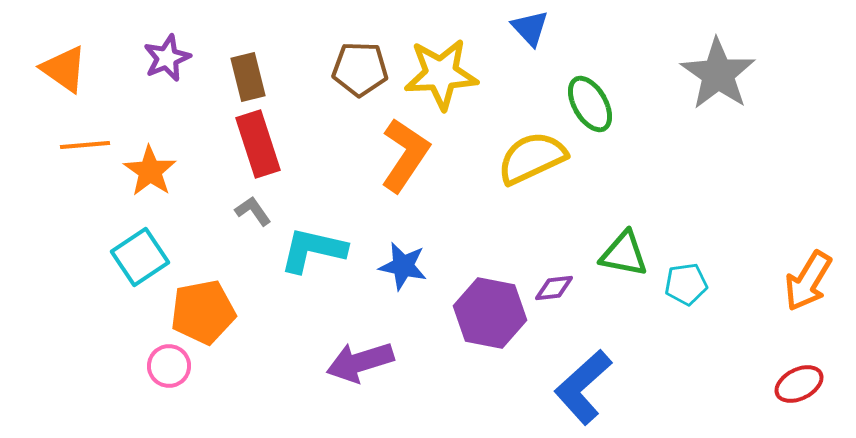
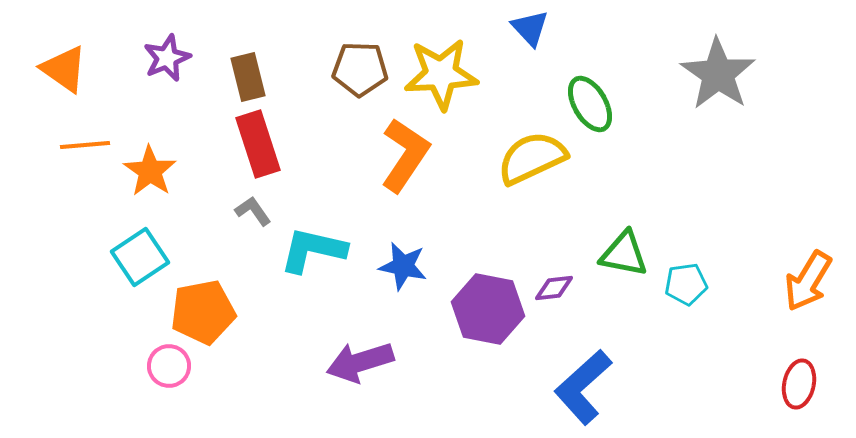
purple hexagon: moved 2 px left, 4 px up
red ellipse: rotated 51 degrees counterclockwise
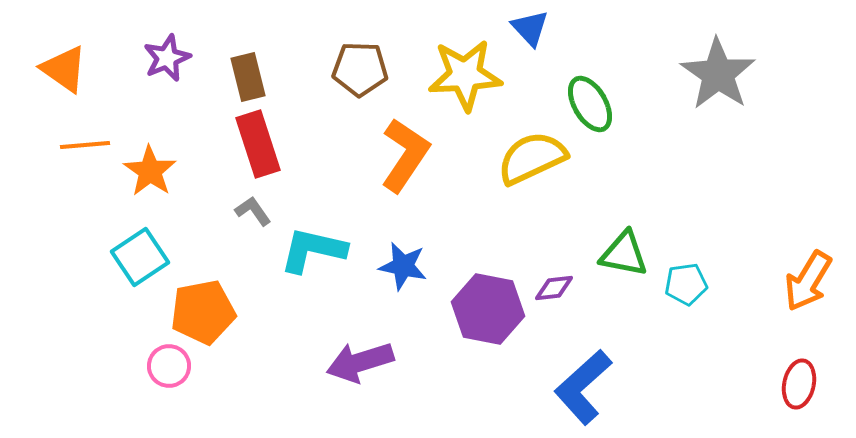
yellow star: moved 24 px right, 1 px down
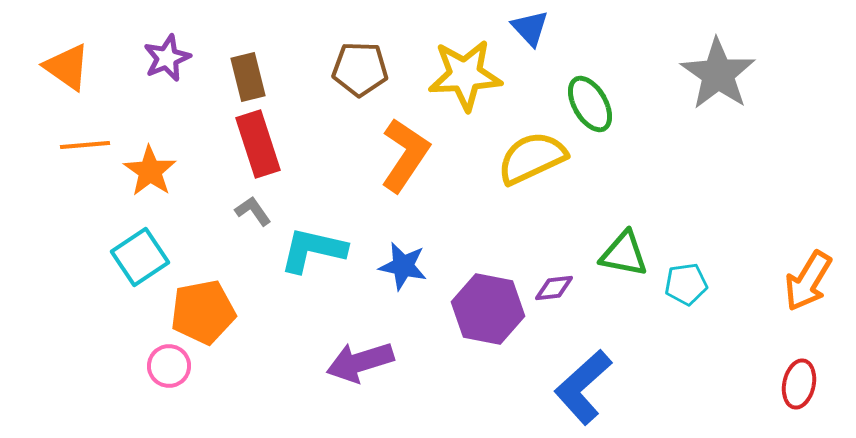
orange triangle: moved 3 px right, 2 px up
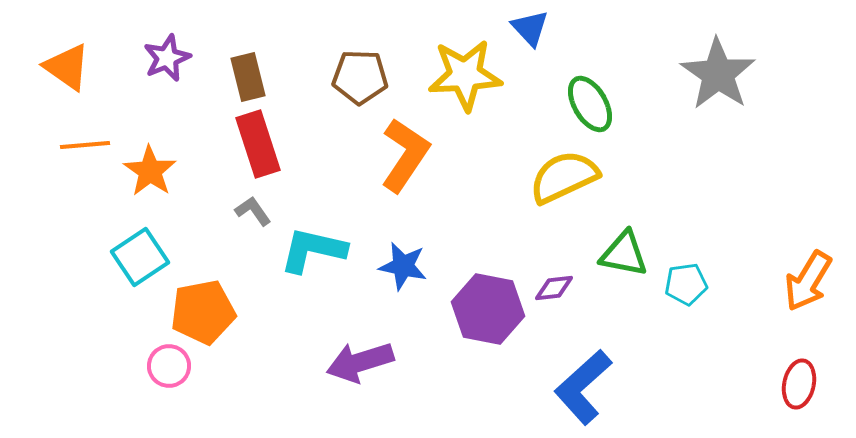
brown pentagon: moved 8 px down
yellow semicircle: moved 32 px right, 19 px down
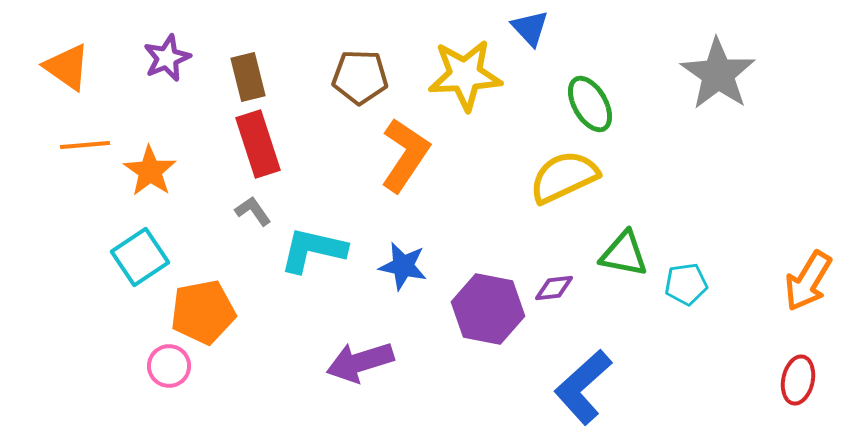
red ellipse: moved 1 px left, 4 px up
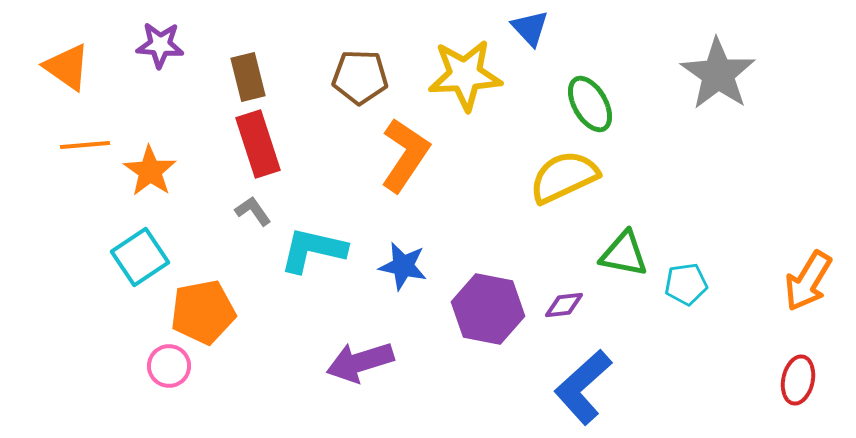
purple star: moved 7 px left, 13 px up; rotated 27 degrees clockwise
purple diamond: moved 10 px right, 17 px down
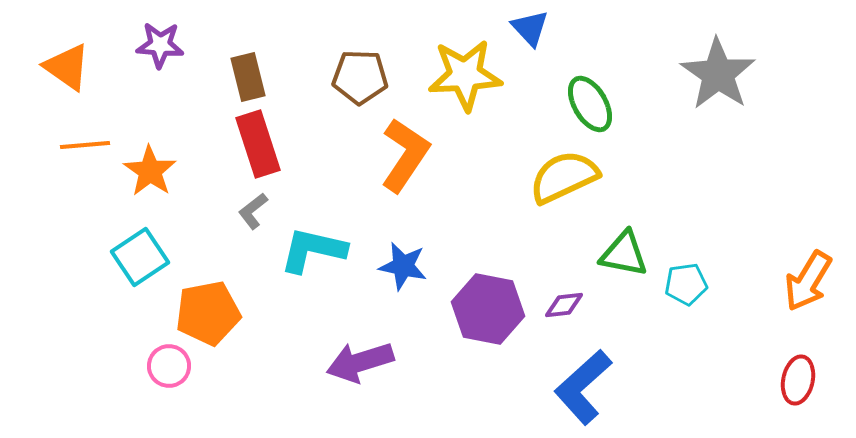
gray L-shape: rotated 93 degrees counterclockwise
orange pentagon: moved 5 px right, 1 px down
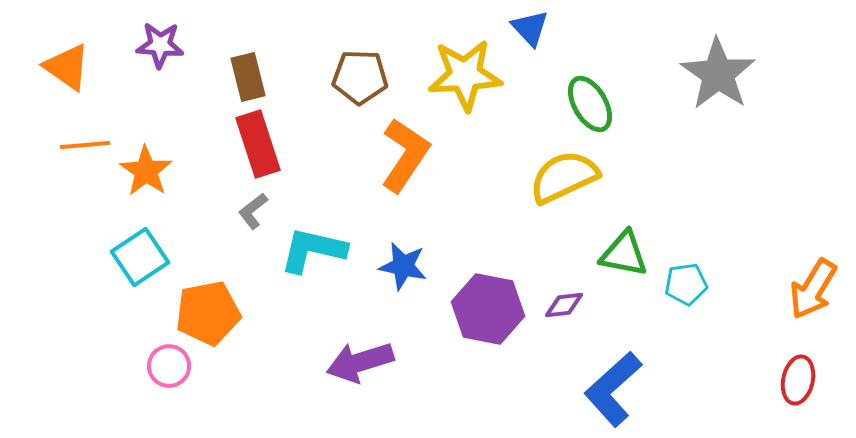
orange star: moved 4 px left
orange arrow: moved 5 px right, 8 px down
blue L-shape: moved 30 px right, 2 px down
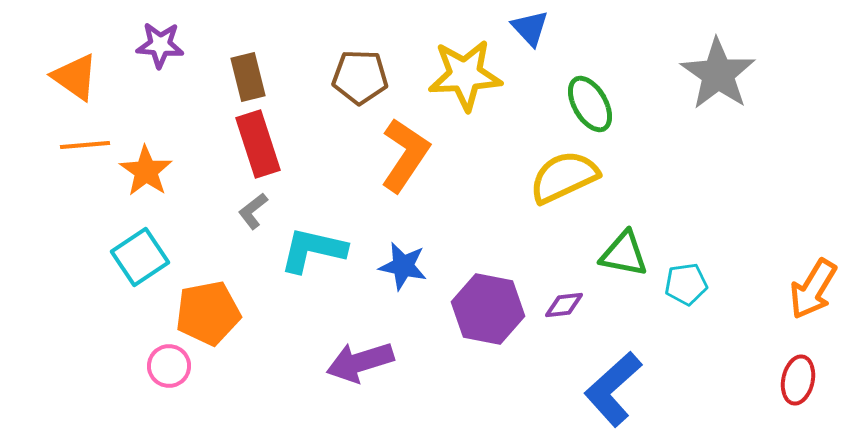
orange triangle: moved 8 px right, 10 px down
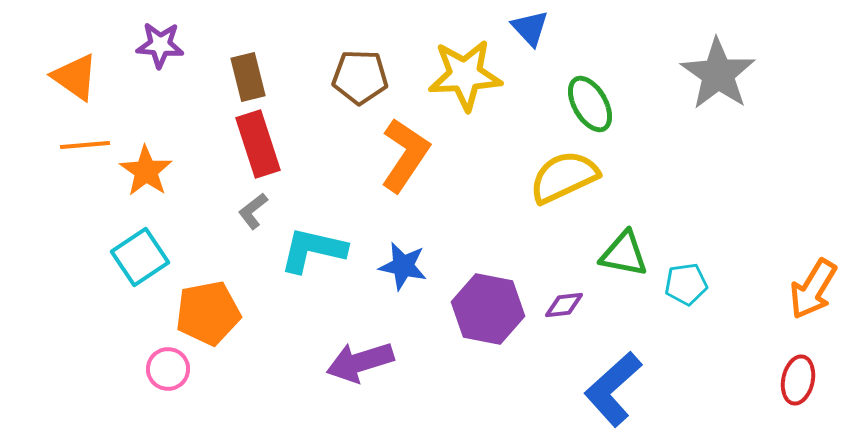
pink circle: moved 1 px left, 3 px down
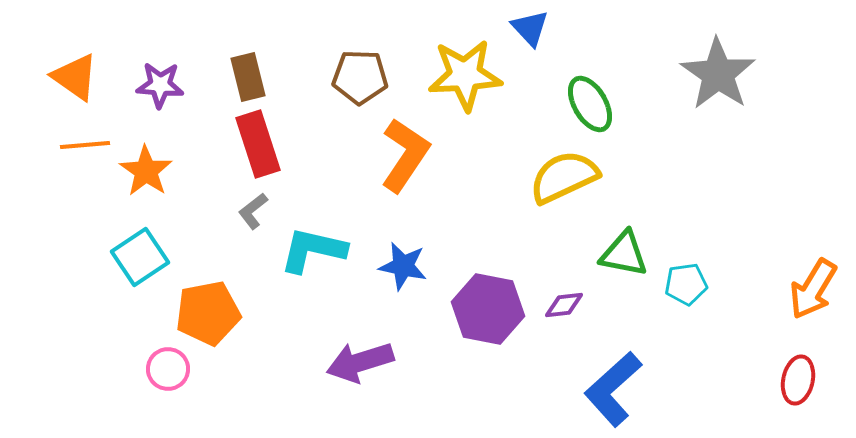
purple star: moved 40 px down
